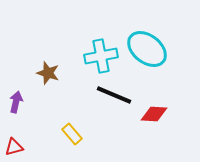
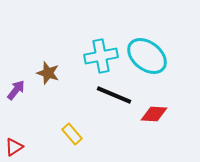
cyan ellipse: moved 7 px down
purple arrow: moved 12 px up; rotated 25 degrees clockwise
red triangle: rotated 18 degrees counterclockwise
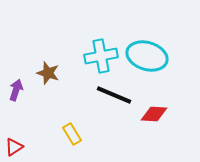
cyan ellipse: rotated 21 degrees counterclockwise
purple arrow: rotated 20 degrees counterclockwise
yellow rectangle: rotated 10 degrees clockwise
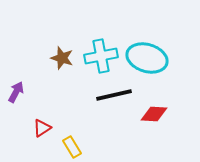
cyan ellipse: moved 2 px down
brown star: moved 14 px right, 15 px up
purple arrow: moved 2 px down; rotated 10 degrees clockwise
black line: rotated 36 degrees counterclockwise
yellow rectangle: moved 13 px down
red triangle: moved 28 px right, 19 px up
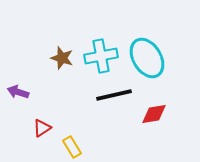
cyan ellipse: rotated 42 degrees clockwise
purple arrow: moved 2 px right; rotated 100 degrees counterclockwise
red diamond: rotated 12 degrees counterclockwise
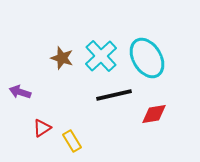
cyan cross: rotated 32 degrees counterclockwise
purple arrow: moved 2 px right
yellow rectangle: moved 6 px up
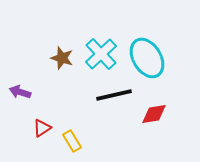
cyan cross: moved 2 px up
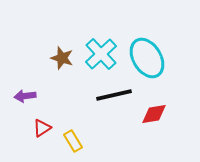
purple arrow: moved 5 px right, 4 px down; rotated 25 degrees counterclockwise
yellow rectangle: moved 1 px right
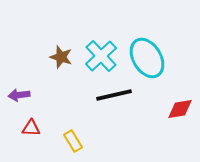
cyan cross: moved 2 px down
brown star: moved 1 px left, 1 px up
purple arrow: moved 6 px left, 1 px up
red diamond: moved 26 px right, 5 px up
red triangle: moved 11 px left; rotated 36 degrees clockwise
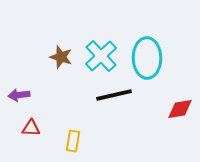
cyan ellipse: rotated 30 degrees clockwise
yellow rectangle: rotated 40 degrees clockwise
